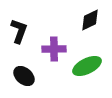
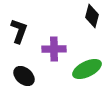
black diamond: moved 2 px right, 4 px up; rotated 50 degrees counterclockwise
green ellipse: moved 3 px down
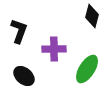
green ellipse: rotated 32 degrees counterclockwise
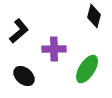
black diamond: moved 2 px right
black L-shape: rotated 30 degrees clockwise
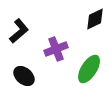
black diamond: moved 1 px right, 3 px down; rotated 50 degrees clockwise
purple cross: moved 2 px right; rotated 20 degrees counterclockwise
green ellipse: moved 2 px right
